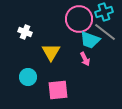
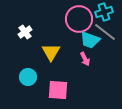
white cross: rotated 32 degrees clockwise
pink square: rotated 10 degrees clockwise
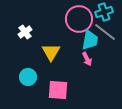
cyan trapezoid: rotated 100 degrees counterclockwise
pink arrow: moved 2 px right
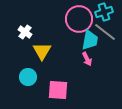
white cross: rotated 16 degrees counterclockwise
yellow triangle: moved 9 px left, 1 px up
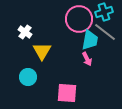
pink square: moved 9 px right, 3 px down
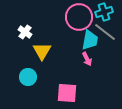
pink circle: moved 2 px up
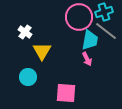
gray line: moved 1 px right, 1 px up
pink square: moved 1 px left
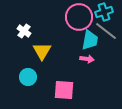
white cross: moved 1 px left, 1 px up
pink arrow: rotated 56 degrees counterclockwise
pink square: moved 2 px left, 3 px up
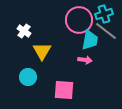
cyan cross: moved 2 px down
pink circle: moved 3 px down
pink arrow: moved 2 px left, 1 px down
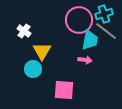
cyan circle: moved 5 px right, 8 px up
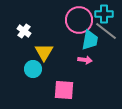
cyan cross: rotated 18 degrees clockwise
yellow triangle: moved 2 px right, 1 px down
